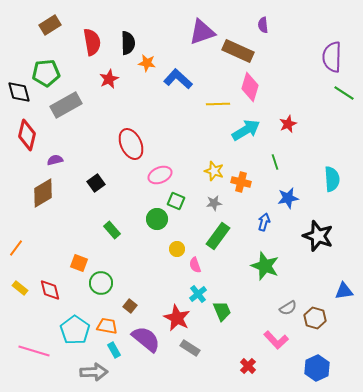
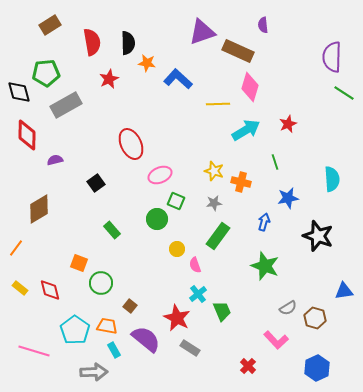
red diamond at (27, 135): rotated 12 degrees counterclockwise
brown diamond at (43, 193): moved 4 px left, 16 px down
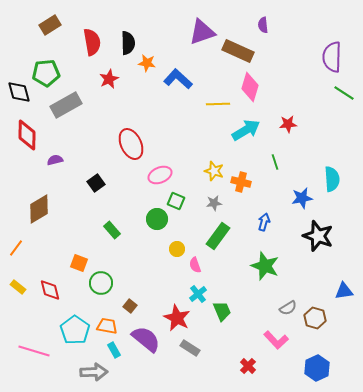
red star at (288, 124): rotated 18 degrees clockwise
blue star at (288, 198): moved 14 px right
yellow rectangle at (20, 288): moved 2 px left, 1 px up
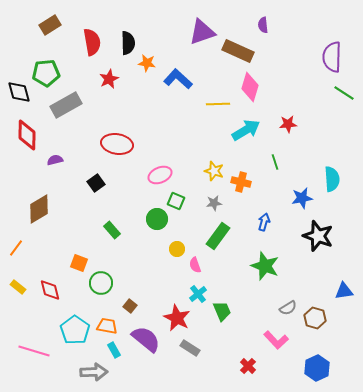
red ellipse at (131, 144): moved 14 px left; rotated 56 degrees counterclockwise
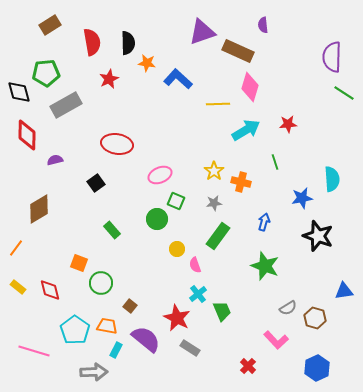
yellow star at (214, 171): rotated 18 degrees clockwise
cyan rectangle at (114, 350): moved 2 px right; rotated 56 degrees clockwise
